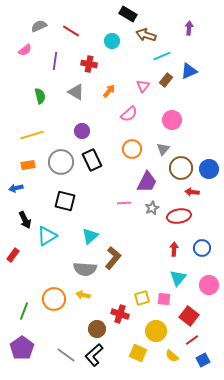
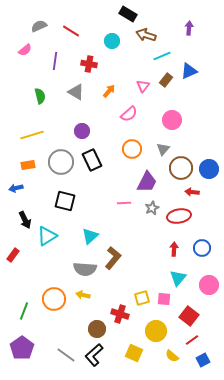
yellow square at (138, 353): moved 4 px left
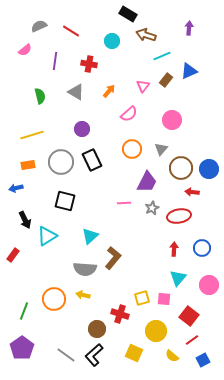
purple circle at (82, 131): moved 2 px up
gray triangle at (163, 149): moved 2 px left
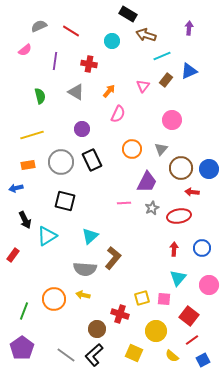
pink semicircle at (129, 114): moved 11 px left; rotated 24 degrees counterclockwise
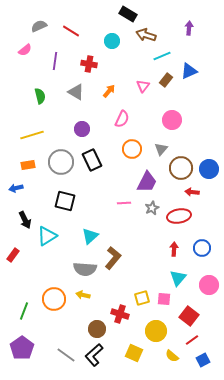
pink semicircle at (118, 114): moved 4 px right, 5 px down
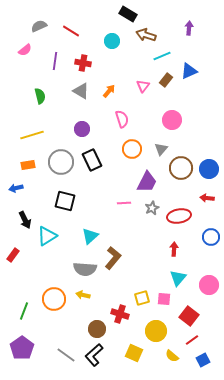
red cross at (89, 64): moved 6 px left, 1 px up
gray triangle at (76, 92): moved 5 px right, 1 px up
pink semicircle at (122, 119): rotated 42 degrees counterclockwise
red arrow at (192, 192): moved 15 px right, 6 px down
blue circle at (202, 248): moved 9 px right, 11 px up
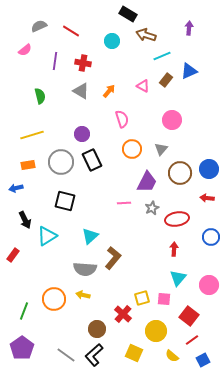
pink triangle at (143, 86): rotated 40 degrees counterclockwise
purple circle at (82, 129): moved 5 px down
brown circle at (181, 168): moved 1 px left, 5 px down
red ellipse at (179, 216): moved 2 px left, 3 px down
red cross at (120, 314): moved 3 px right; rotated 24 degrees clockwise
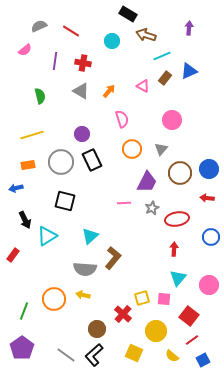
brown rectangle at (166, 80): moved 1 px left, 2 px up
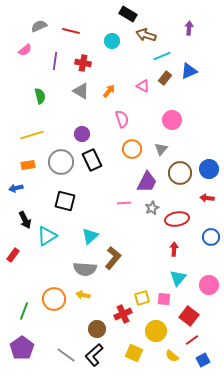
red line at (71, 31): rotated 18 degrees counterclockwise
red cross at (123, 314): rotated 24 degrees clockwise
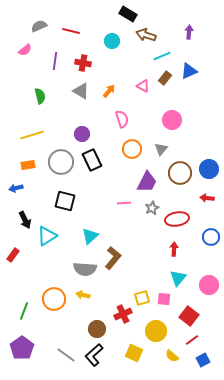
purple arrow at (189, 28): moved 4 px down
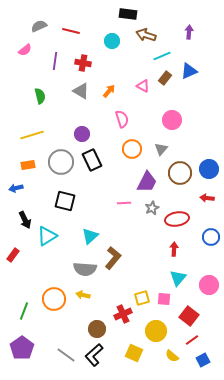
black rectangle at (128, 14): rotated 24 degrees counterclockwise
